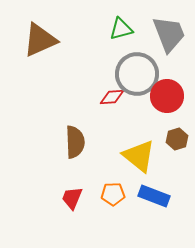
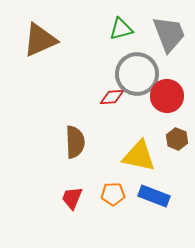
brown hexagon: rotated 20 degrees counterclockwise
yellow triangle: rotated 27 degrees counterclockwise
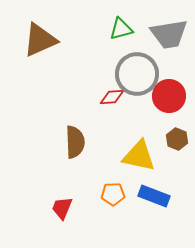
gray trapezoid: rotated 102 degrees clockwise
red circle: moved 2 px right
red trapezoid: moved 10 px left, 10 px down
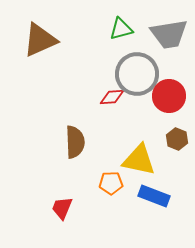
yellow triangle: moved 4 px down
orange pentagon: moved 2 px left, 11 px up
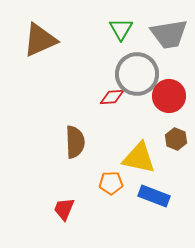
green triangle: rotated 45 degrees counterclockwise
brown hexagon: moved 1 px left
yellow triangle: moved 2 px up
red trapezoid: moved 2 px right, 1 px down
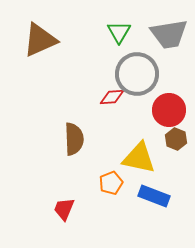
green triangle: moved 2 px left, 3 px down
red circle: moved 14 px down
brown semicircle: moved 1 px left, 3 px up
orange pentagon: rotated 20 degrees counterclockwise
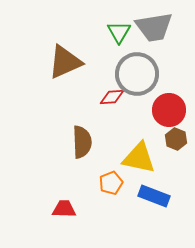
gray trapezoid: moved 15 px left, 7 px up
brown triangle: moved 25 px right, 22 px down
brown semicircle: moved 8 px right, 3 px down
red trapezoid: rotated 70 degrees clockwise
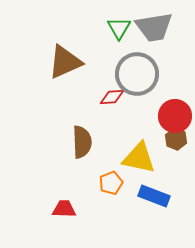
green triangle: moved 4 px up
red circle: moved 6 px right, 6 px down
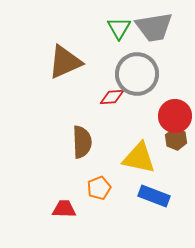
orange pentagon: moved 12 px left, 5 px down
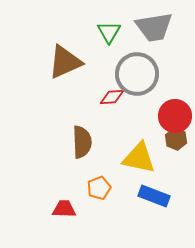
green triangle: moved 10 px left, 4 px down
